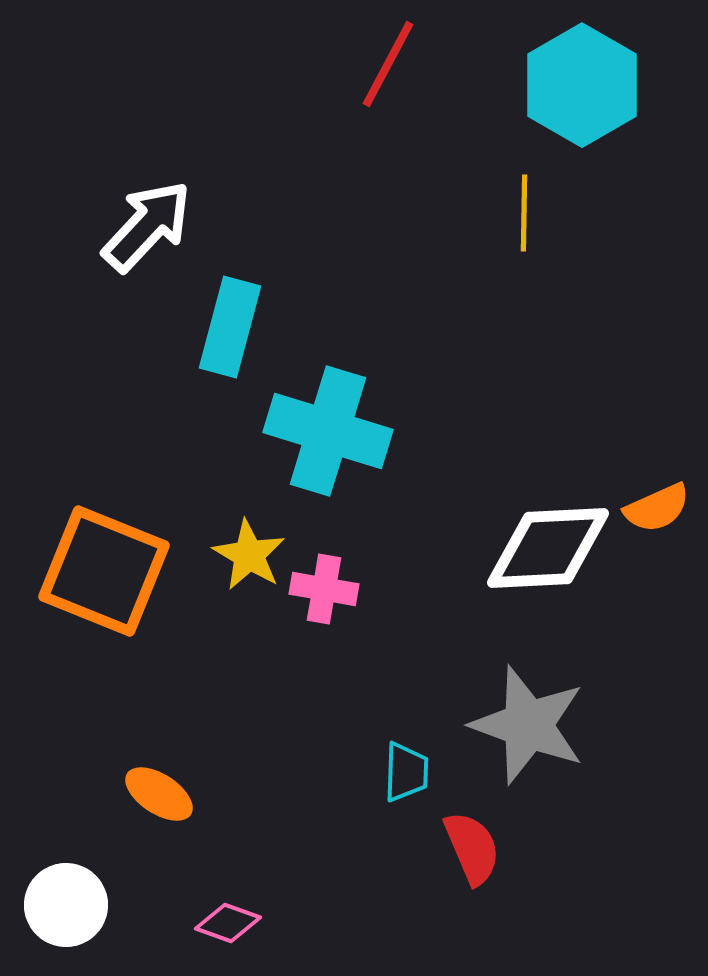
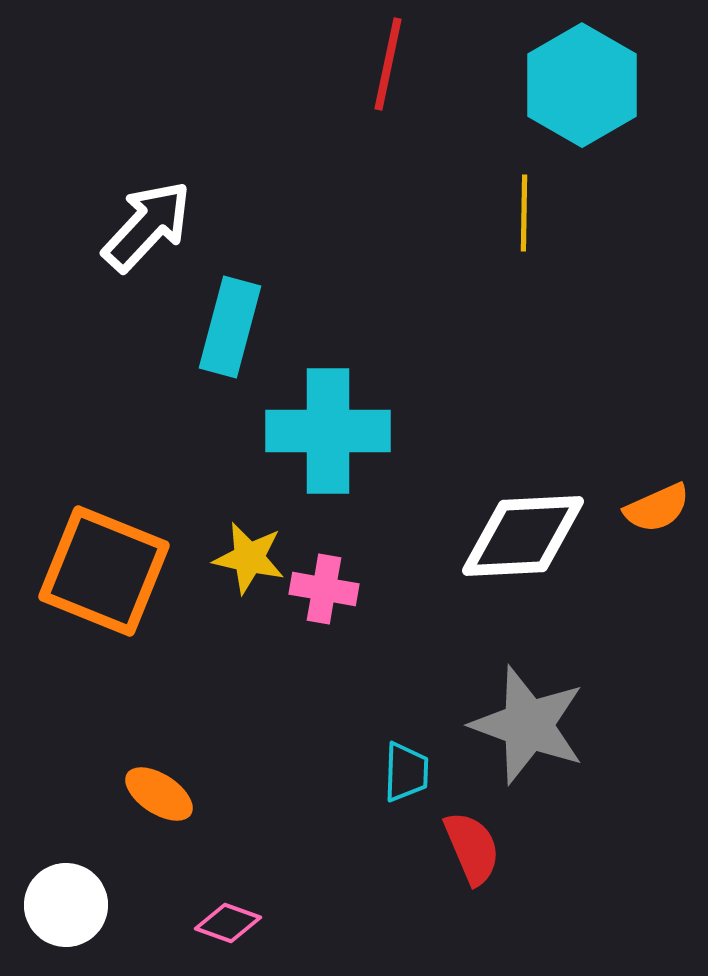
red line: rotated 16 degrees counterclockwise
cyan cross: rotated 17 degrees counterclockwise
white diamond: moved 25 px left, 12 px up
yellow star: moved 3 px down; rotated 18 degrees counterclockwise
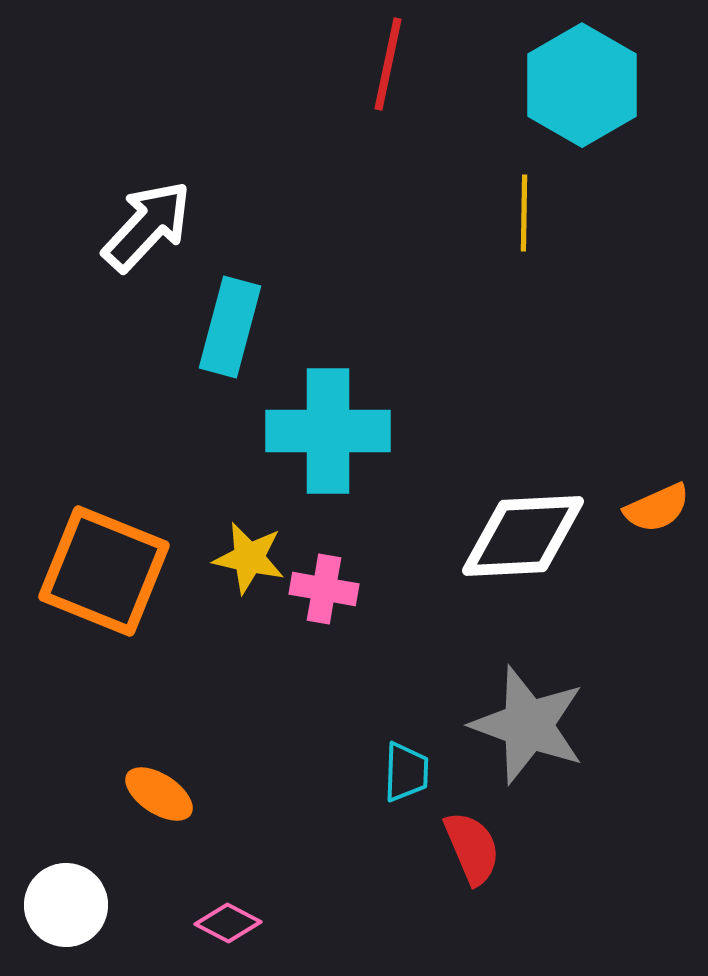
pink diamond: rotated 8 degrees clockwise
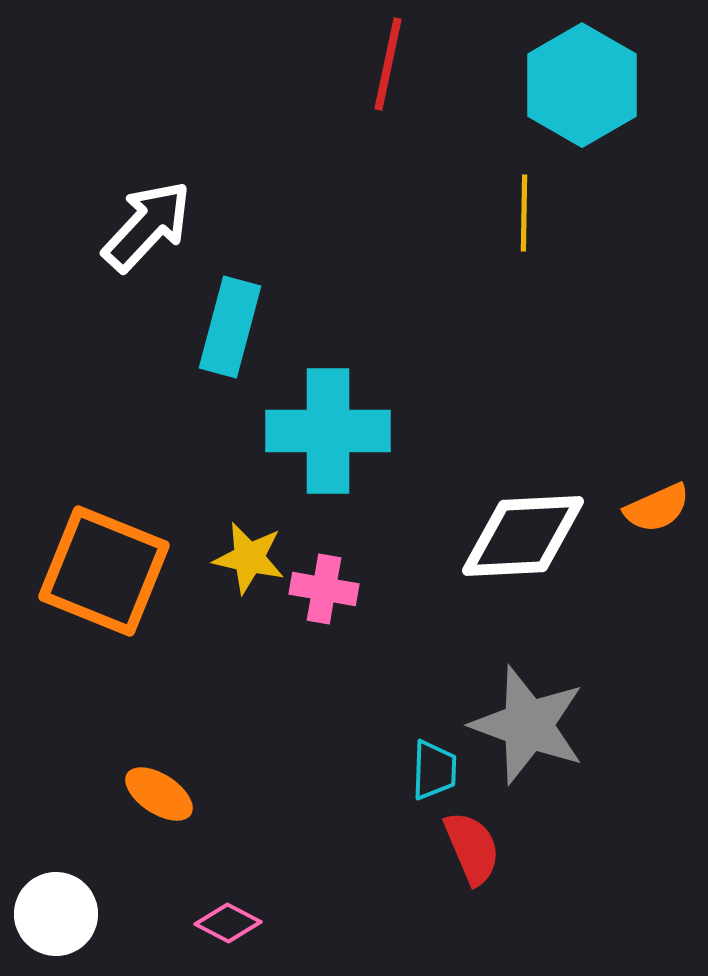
cyan trapezoid: moved 28 px right, 2 px up
white circle: moved 10 px left, 9 px down
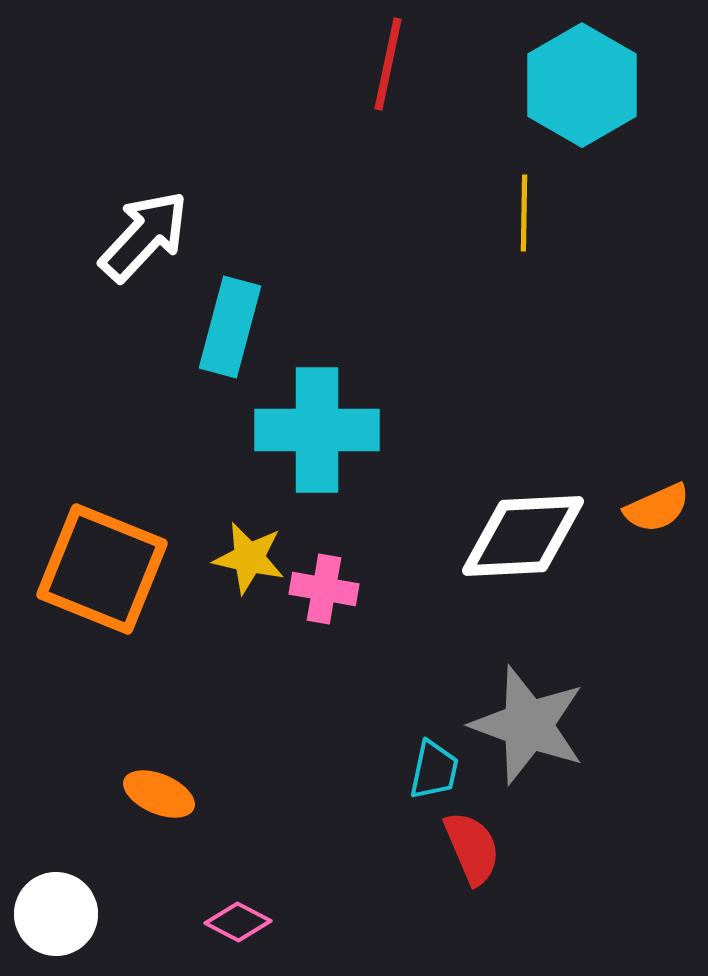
white arrow: moved 3 px left, 10 px down
cyan cross: moved 11 px left, 1 px up
orange square: moved 2 px left, 2 px up
cyan trapezoid: rotated 10 degrees clockwise
orange ellipse: rotated 10 degrees counterclockwise
pink diamond: moved 10 px right, 1 px up
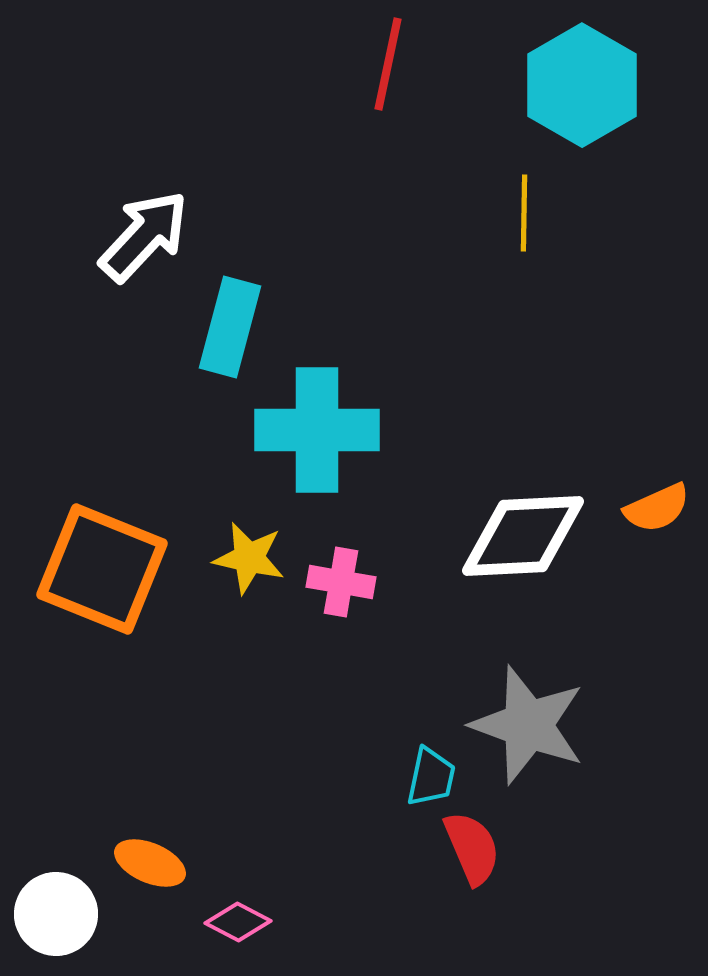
pink cross: moved 17 px right, 7 px up
cyan trapezoid: moved 3 px left, 7 px down
orange ellipse: moved 9 px left, 69 px down
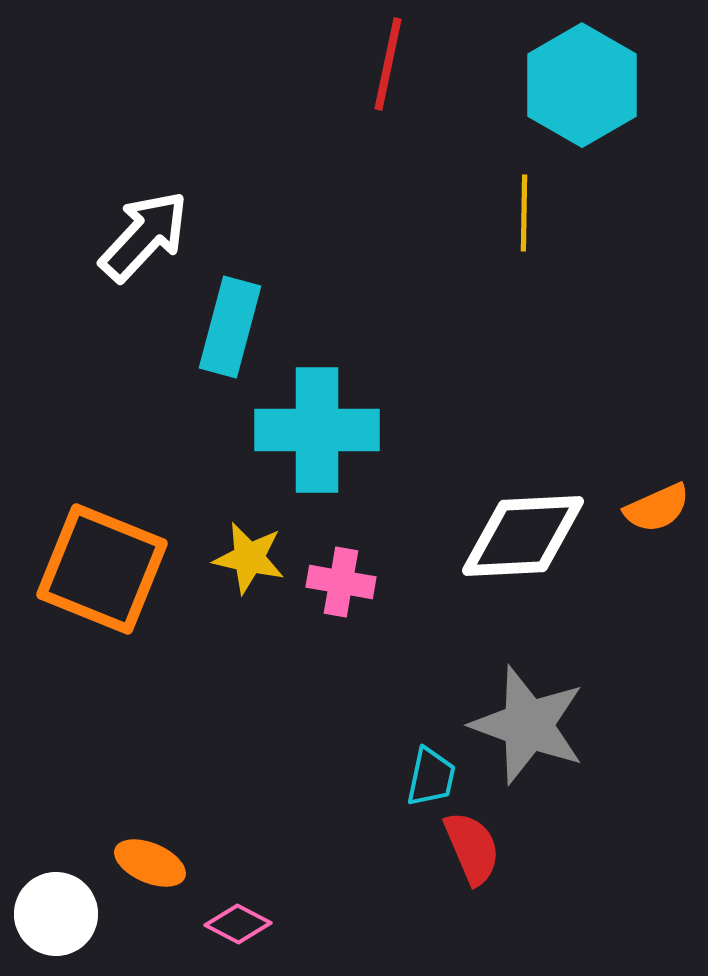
pink diamond: moved 2 px down
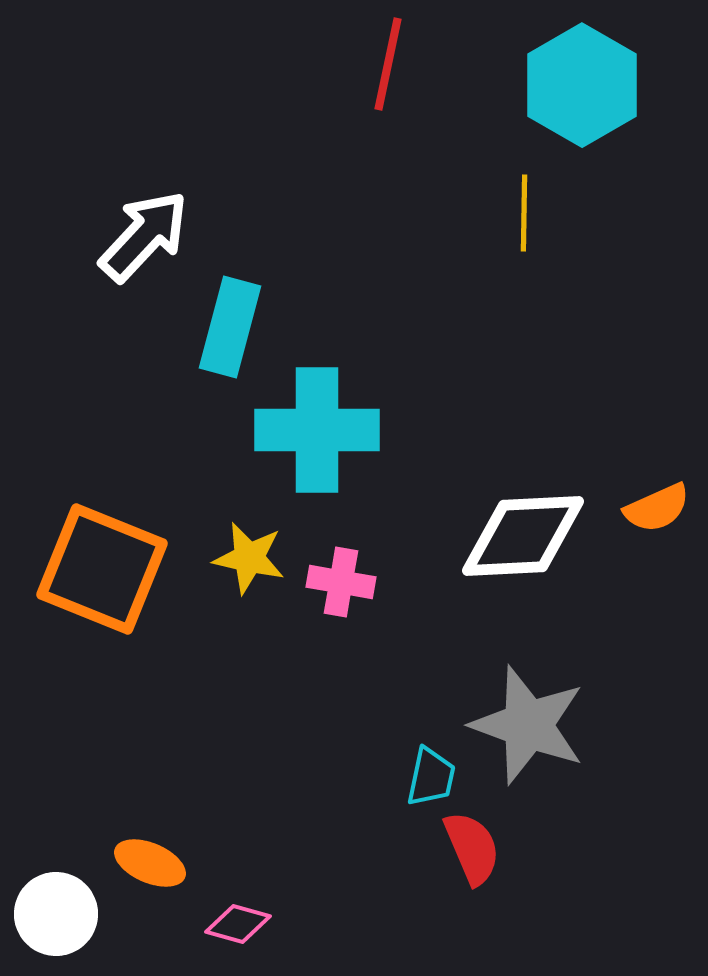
pink diamond: rotated 12 degrees counterclockwise
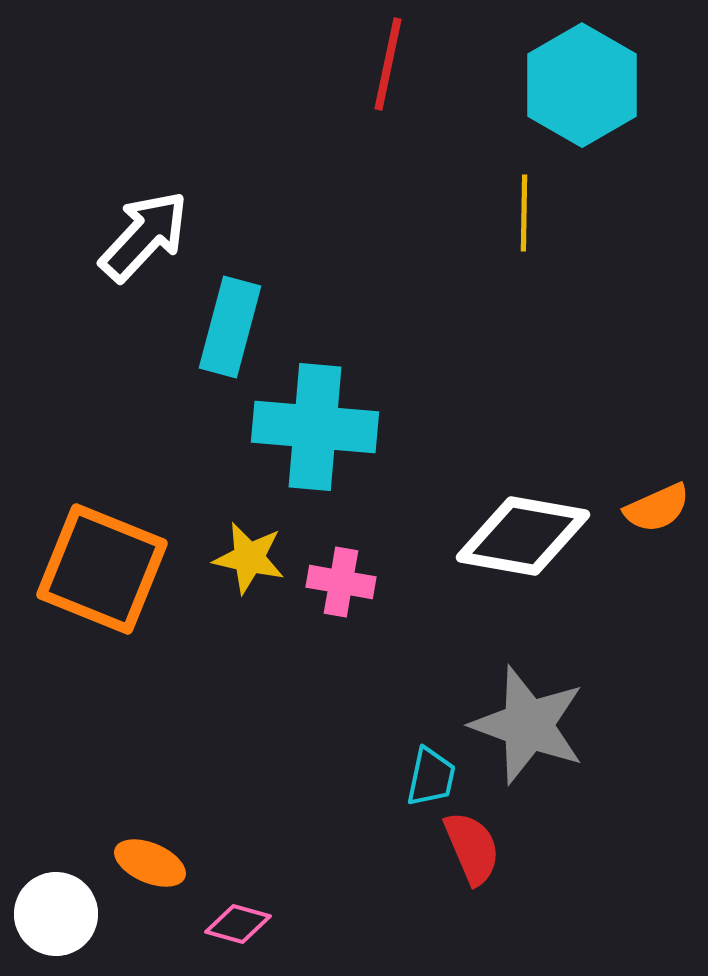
cyan cross: moved 2 px left, 3 px up; rotated 5 degrees clockwise
white diamond: rotated 13 degrees clockwise
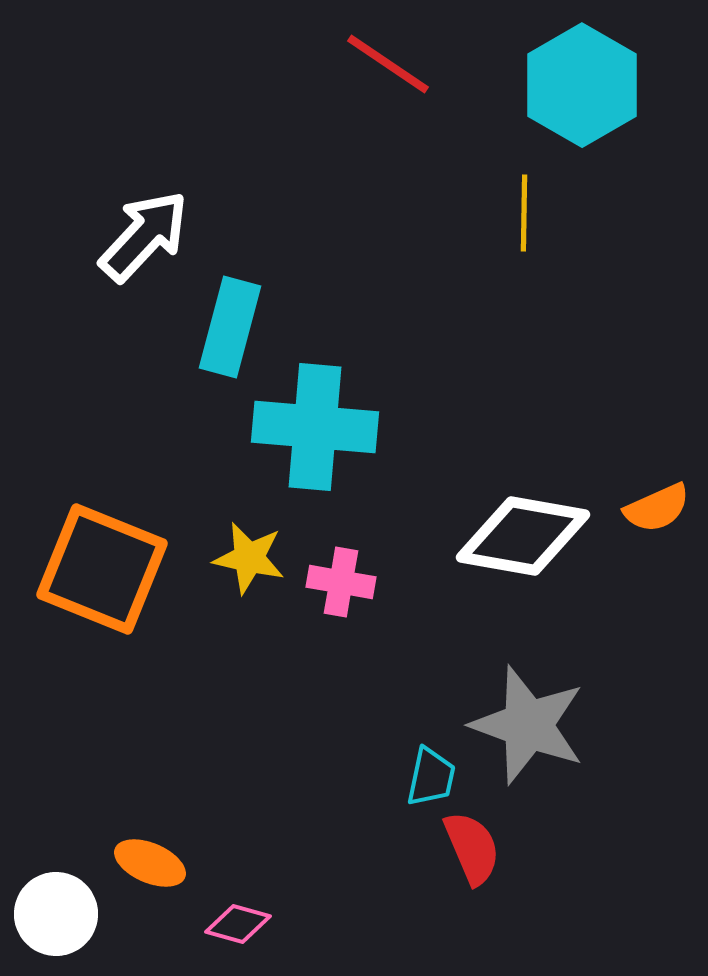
red line: rotated 68 degrees counterclockwise
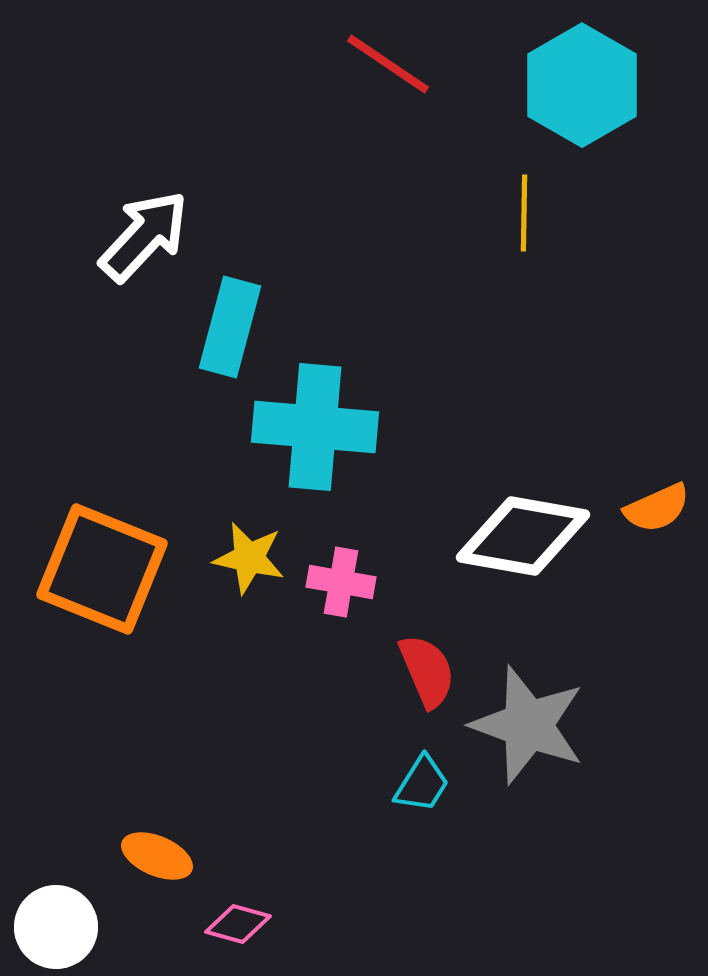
cyan trapezoid: moved 9 px left, 7 px down; rotated 20 degrees clockwise
red semicircle: moved 45 px left, 177 px up
orange ellipse: moved 7 px right, 7 px up
white circle: moved 13 px down
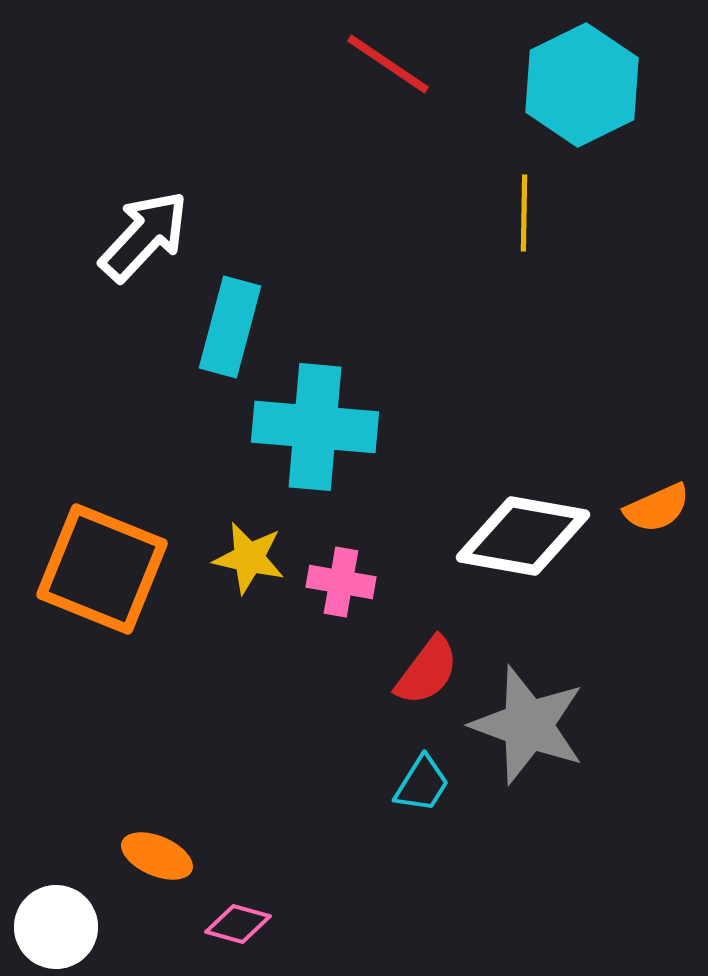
cyan hexagon: rotated 4 degrees clockwise
red semicircle: rotated 60 degrees clockwise
